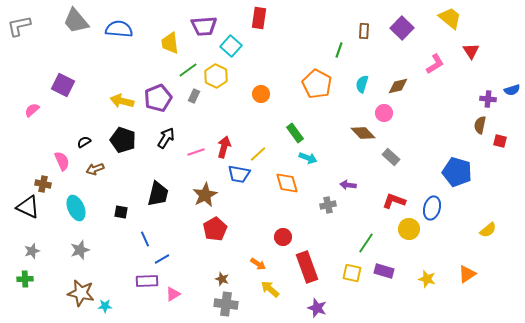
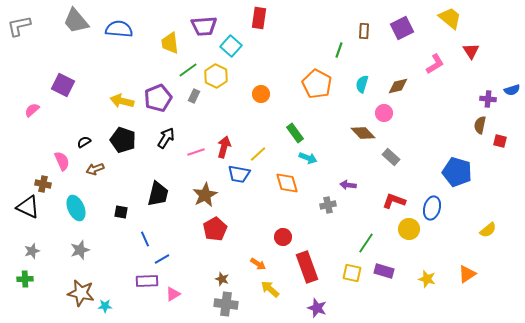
purple square at (402, 28): rotated 20 degrees clockwise
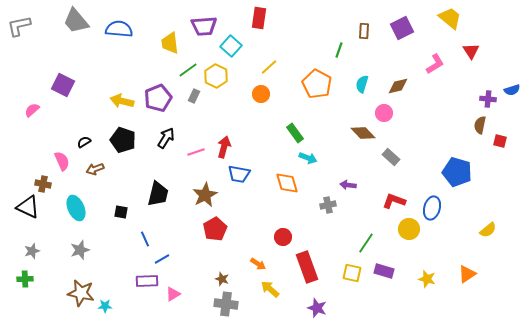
yellow line at (258, 154): moved 11 px right, 87 px up
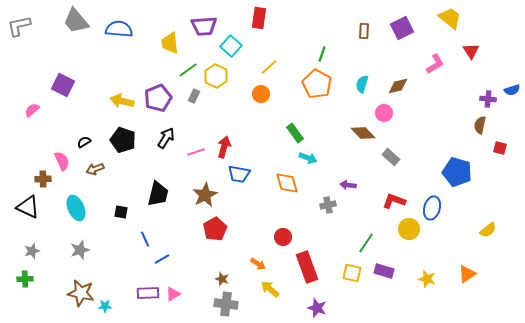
green line at (339, 50): moved 17 px left, 4 px down
red square at (500, 141): moved 7 px down
brown cross at (43, 184): moved 5 px up; rotated 14 degrees counterclockwise
purple rectangle at (147, 281): moved 1 px right, 12 px down
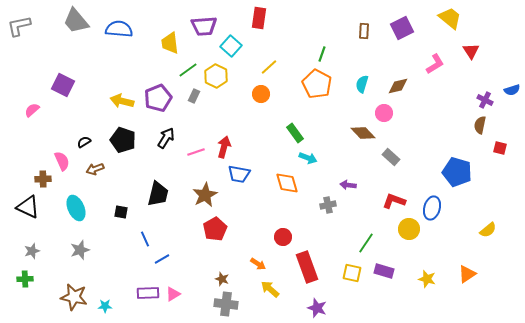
purple cross at (488, 99): moved 3 px left, 1 px down; rotated 21 degrees clockwise
brown star at (81, 293): moved 7 px left, 4 px down
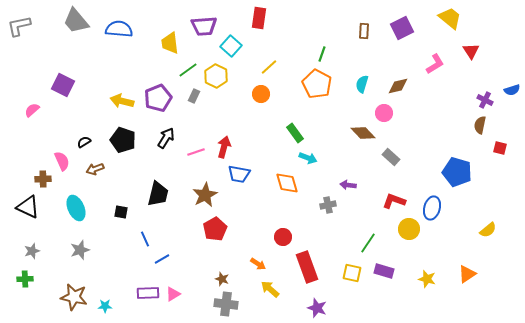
green line at (366, 243): moved 2 px right
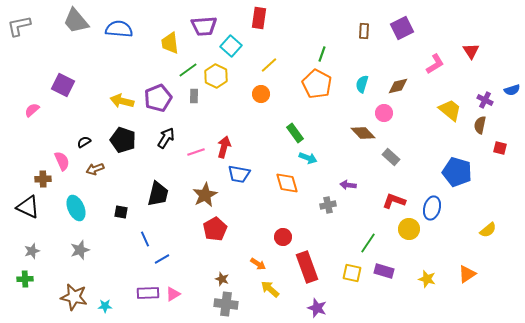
yellow trapezoid at (450, 18): moved 92 px down
yellow line at (269, 67): moved 2 px up
gray rectangle at (194, 96): rotated 24 degrees counterclockwise
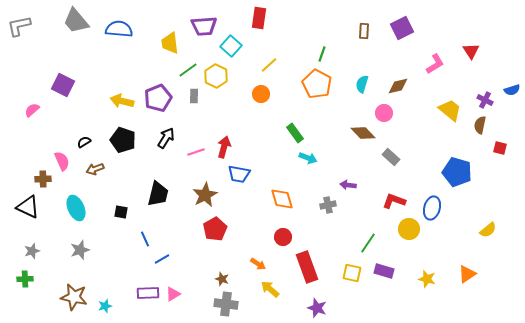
orange diamond at (287, 183): moved 5 px left, 16 px down
cyan star at (105, 306): rotated 16 degrees counterclockwise
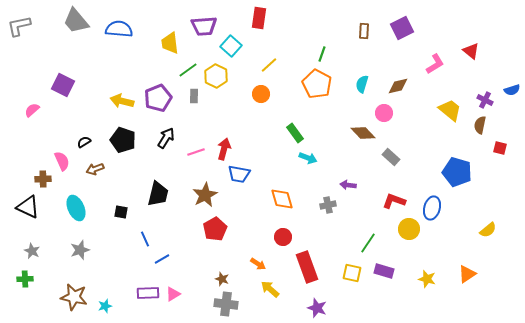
red triangle at (471, 51): rotated 18 degrees counterclockwise
red arrow at (224, 147): moved 2 px down
gray star at (32, 251): rotated 28 degrees counterclockwise
